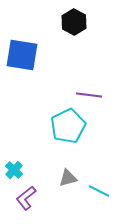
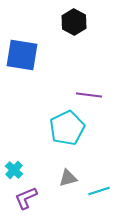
cyan pentagon: moved 1 px left, 2 px down
cyan line: rotated 45 degrees counterclockwise
purple L-shape: rotated 15 degrees clockwise
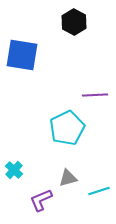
purple line: moved 6 px right; rotated 10 degrees counterclockwise
purple L-shape: moved 15 px right, 2 px down
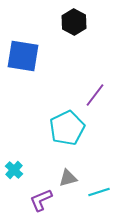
blue square: moved 1 px right, 1 px down
purple line: rotated 50 degrees counterclockwise
cyan line: moved 1 px down
